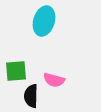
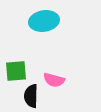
cyan ellipse: rotated 64 degrees clockwise
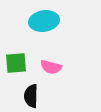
green square: moved 8 px up
pink semicircle: moved 3 px left, 13 px up
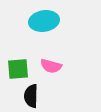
green square: moved 2 px right, 6 px down
pink semicircle: moved 1 px up
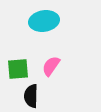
pink semicircle: rotated 110 degrees clockwise
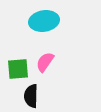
pink semicircle: moved 6 px left, 4 px up
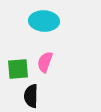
cyan ellipse: rotated 12 degrees clockwise
pink semicircle: rotated 15 degrees counterclockwise
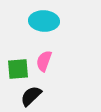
pink semicircle: moved 1 px left, 1 px up
black semicircle: rotated 45 degrees clockwise
